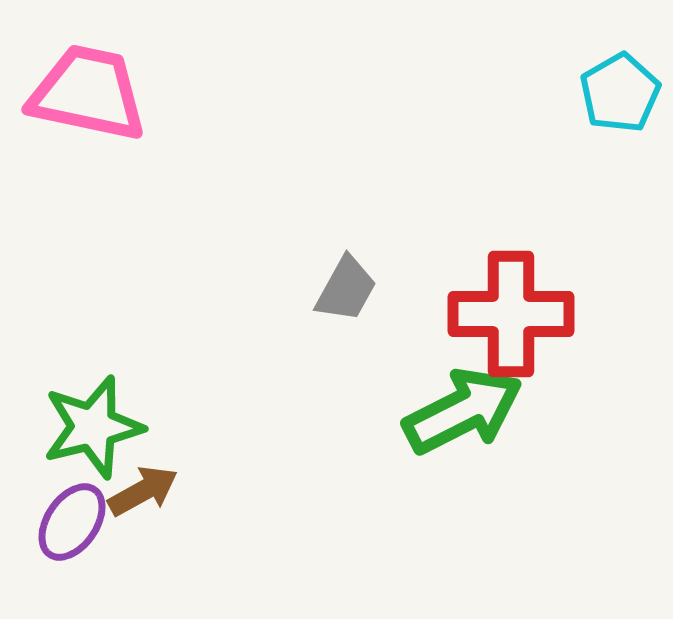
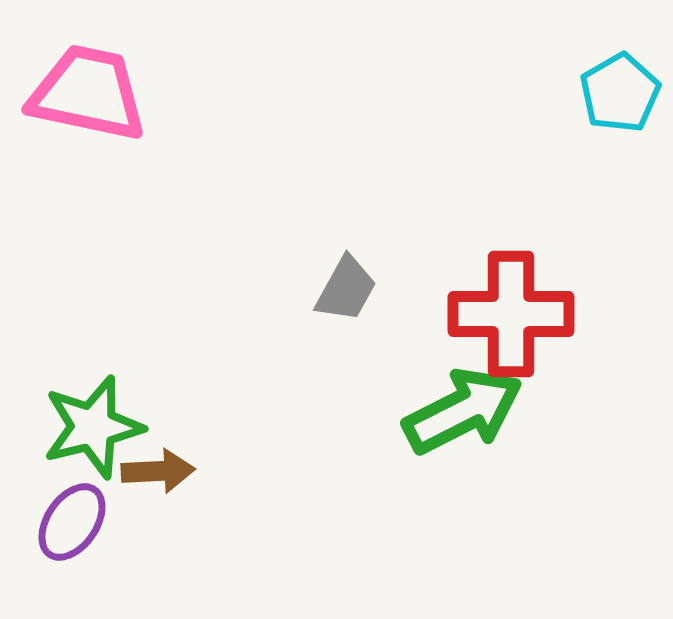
brown arrow: moved 15 px right, 20 px up; rotated 26 degrees clockwise
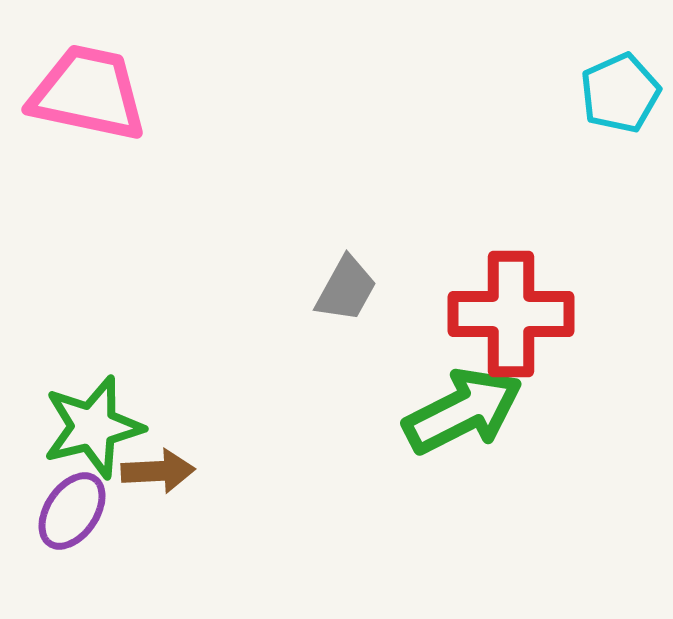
cyan pentagon: rotated 6 degrees clockwise
purple ellipse: moved 11 px up
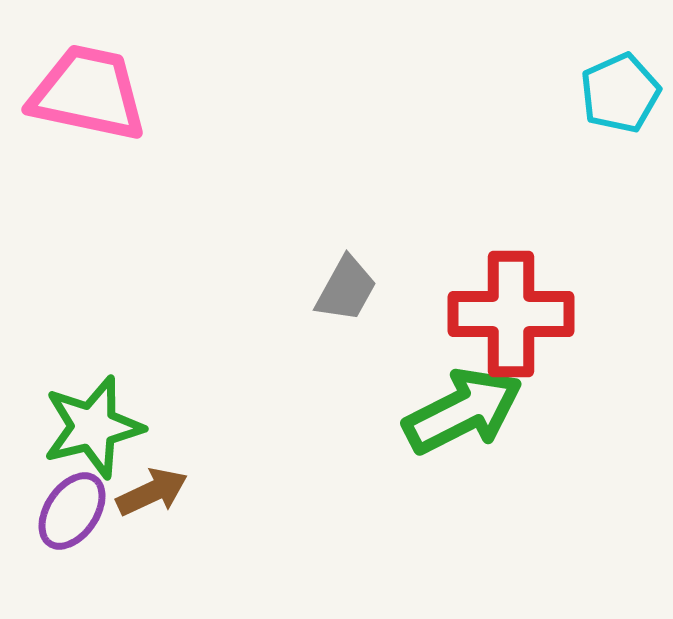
brown arrow: moved 6 px left, 21 px down; rotated 22 degrees counterclockwise
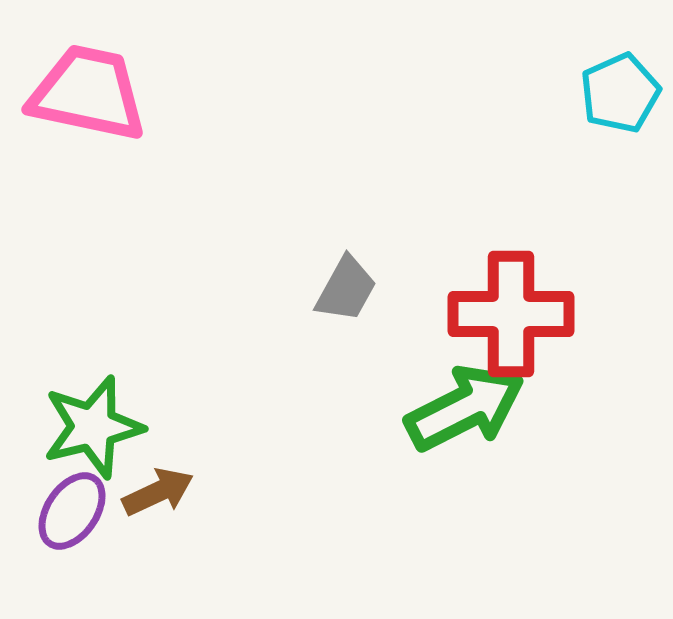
green arrow: moved 2 px right, 3 px up
brown arrow: moved 6 px right
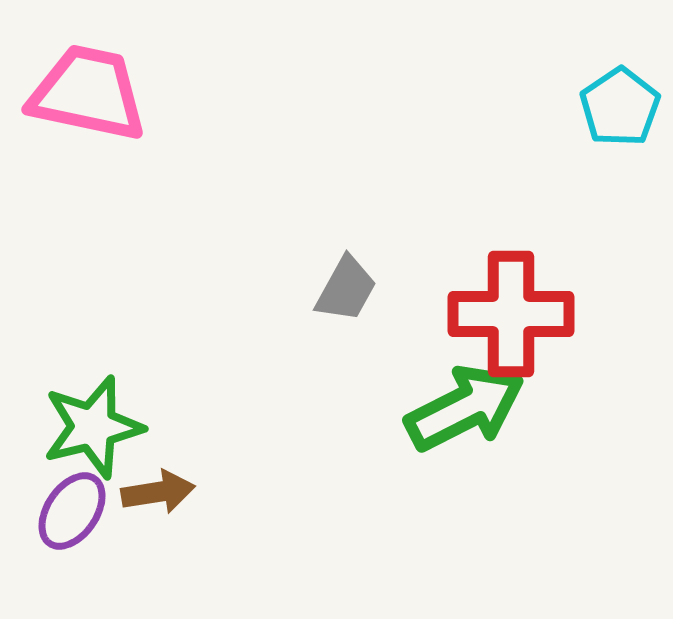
cyan pentagon: moved 14 px down; rotated 10 degrees counterclockwise
brown arrow: rotated 16 degrees clockwise
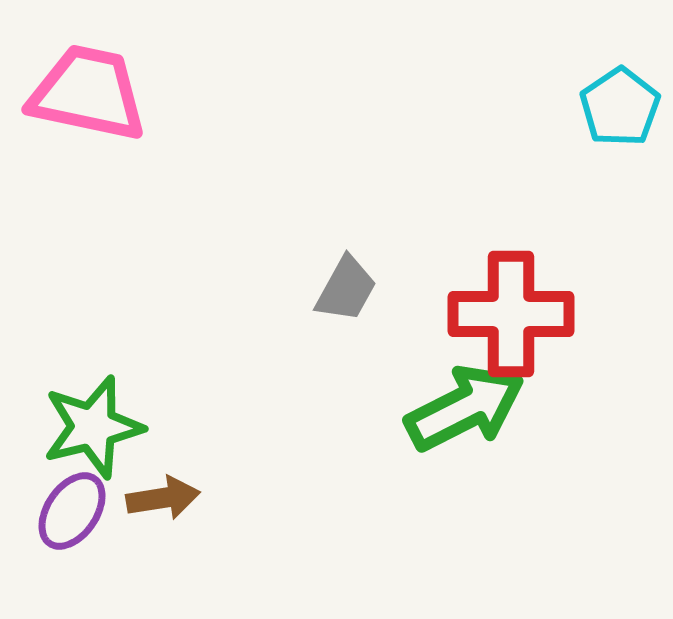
brown arrow: moved 5 px right, 6 px down
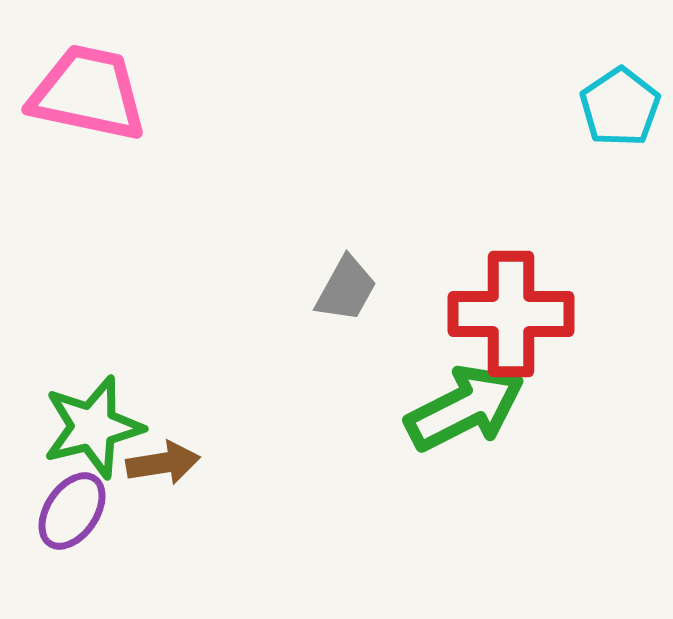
brown arrow: moved 35 px up
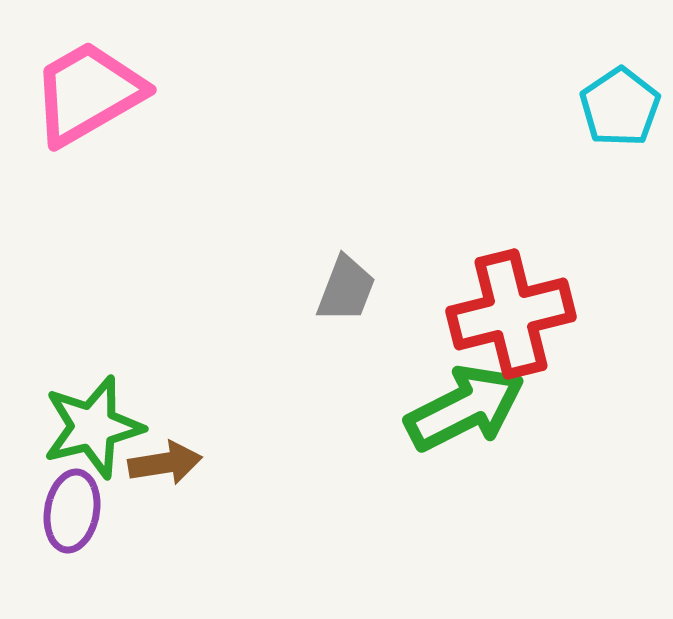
pink trapezoid: rotated 42 degrees counterclockwise
gray trapezoid: rotated 8 degrees counterclockwise
red cross: rotated 14 degrees counterclockwise
brown arrow: moved 2 px right
purple ellipse: rotated 24 degrees counterclockwise
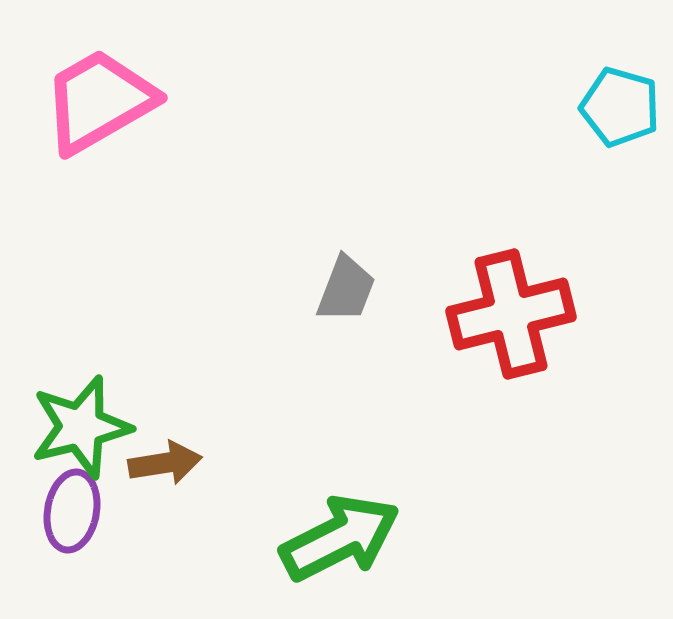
pink trapezoid: moved 11 px right, 8 px down
cyan pentagon: rotated 22 degrees counterclockwise
green arrow: moved 125 px left, 130 px down
green star: moved 12 px left
